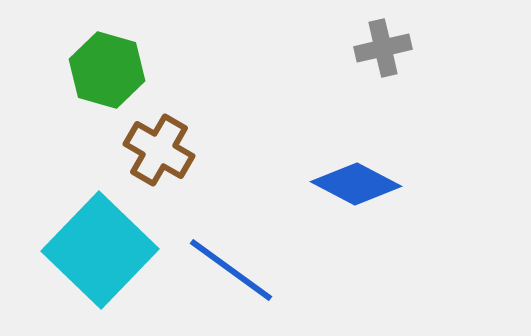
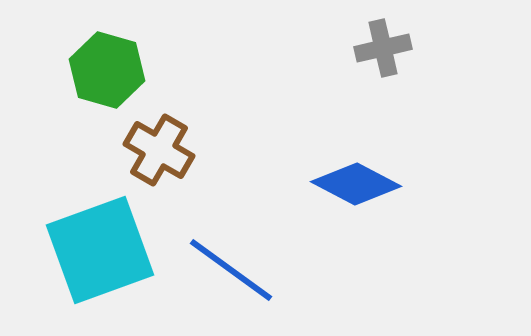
cyan square: rotated 26 degrees clockwise
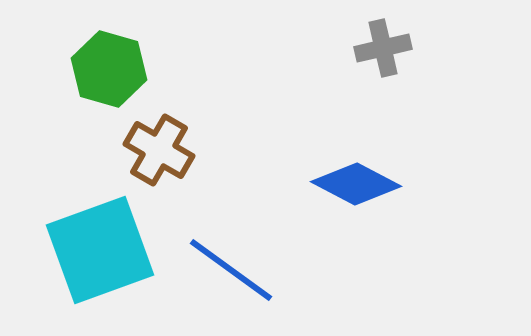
green hexagon: moved 2 px right, 1 px up
